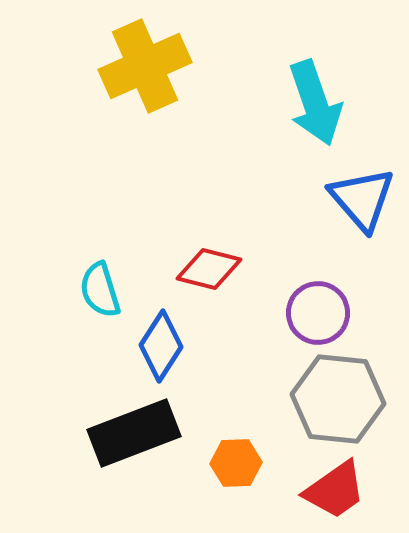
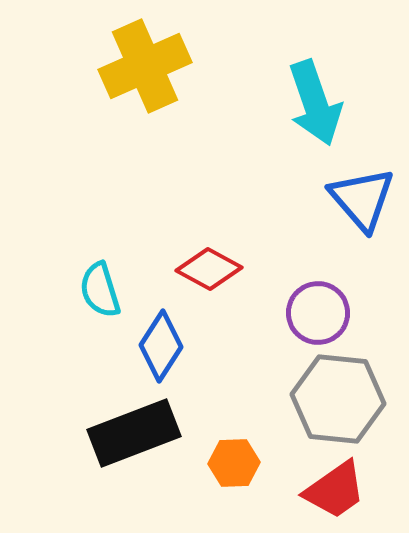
red diamond: rotated 14 degrees clockwise
orange hexagon: moved 2 px left
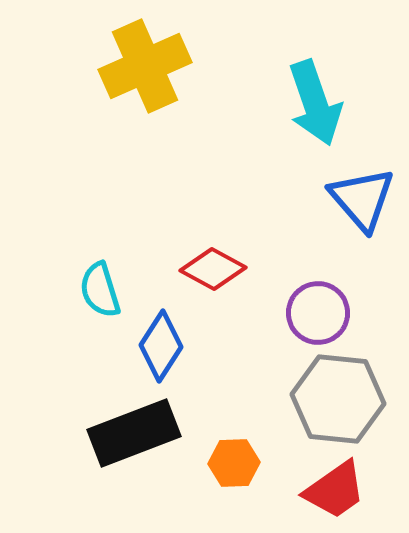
red diamond: moved 4 px right
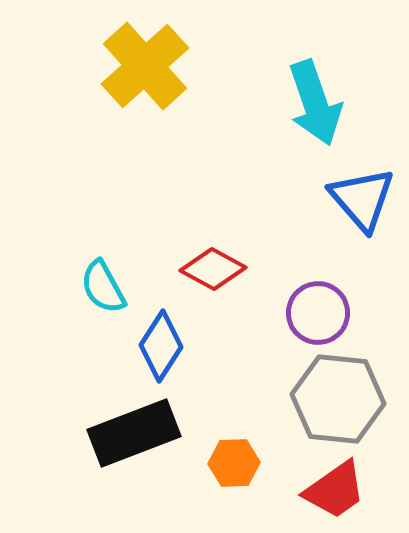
yellow cross: rotated 18 degrees counterclockwise
cyan semicircle: moved 3 px right, 3 px up; rotated 12 degrees counterclockwise
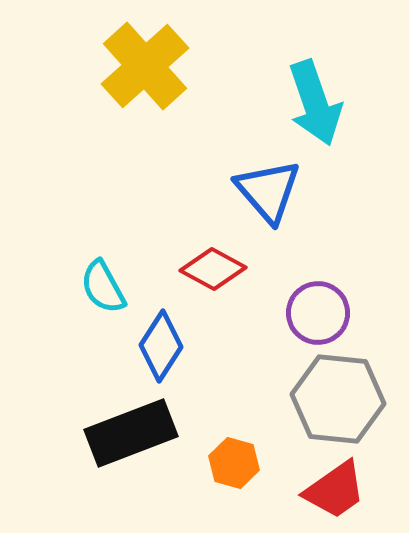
blue triangle: moved 94 px left, 8 px up
black rectangle: moved 3 px left
orange hexagon: rotated 18 degrees clockwise
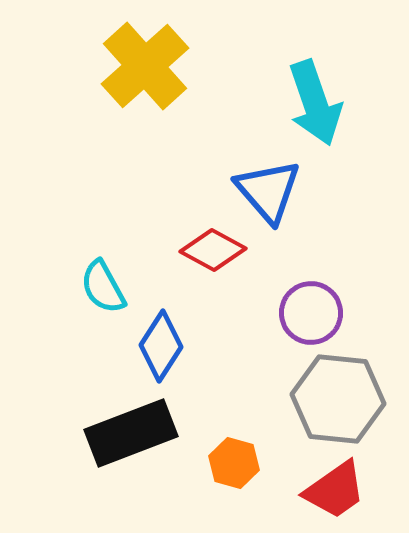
red diamond: moved 19 px up
purple circle: moved 7 px left
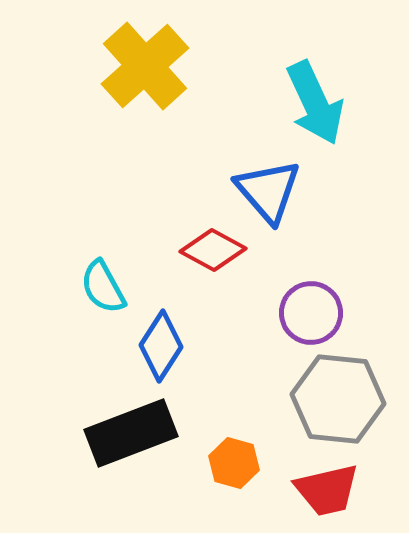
cyan arrow: rotated 6 degrees counterclockwise
red trapezoid: moved 8 px left; rotated 22 degrees clockwise
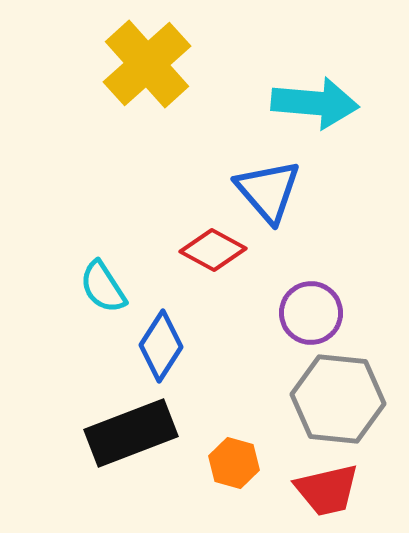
yellow cross: moved 2 px right, 2 px up
cyan arrow: rotated 60 degrees counterclockwise
cyan semicircle: rotated 4 degrees counterclockwise
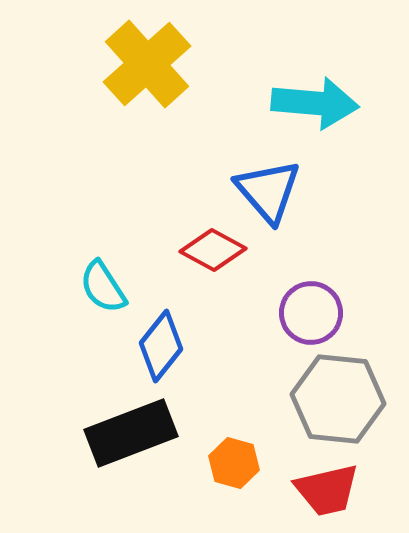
blue diamond: rotated 6 degrees clockwise
